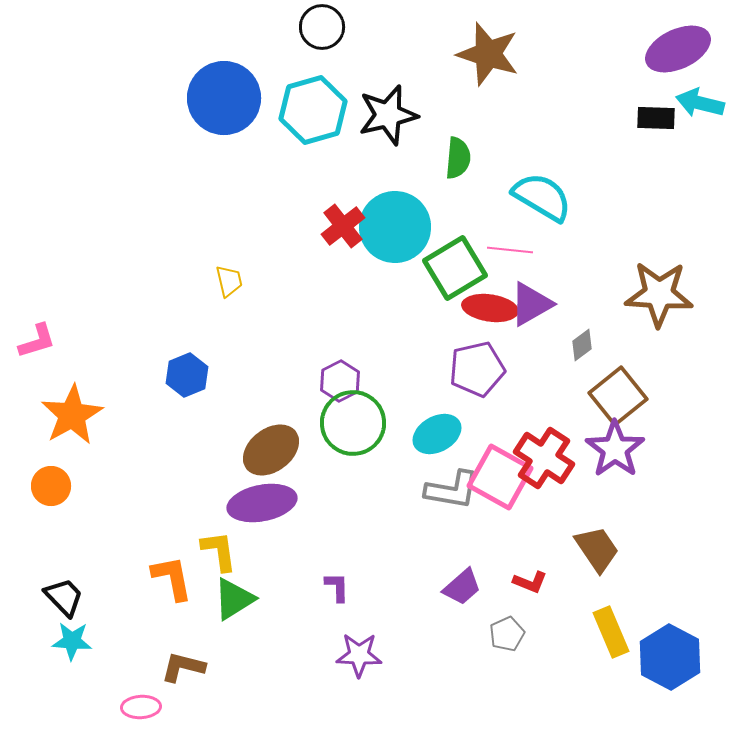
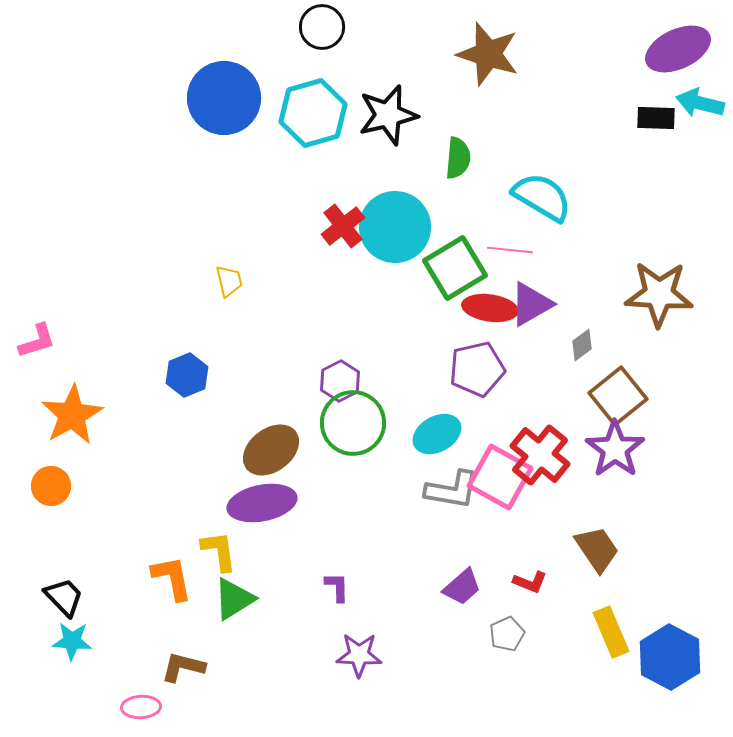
cyan hexagon at (313, 110): moved 3 px down
red cross at (544, 458): moved 4 px left, 3 px up; rotated 6 degrees clockwise
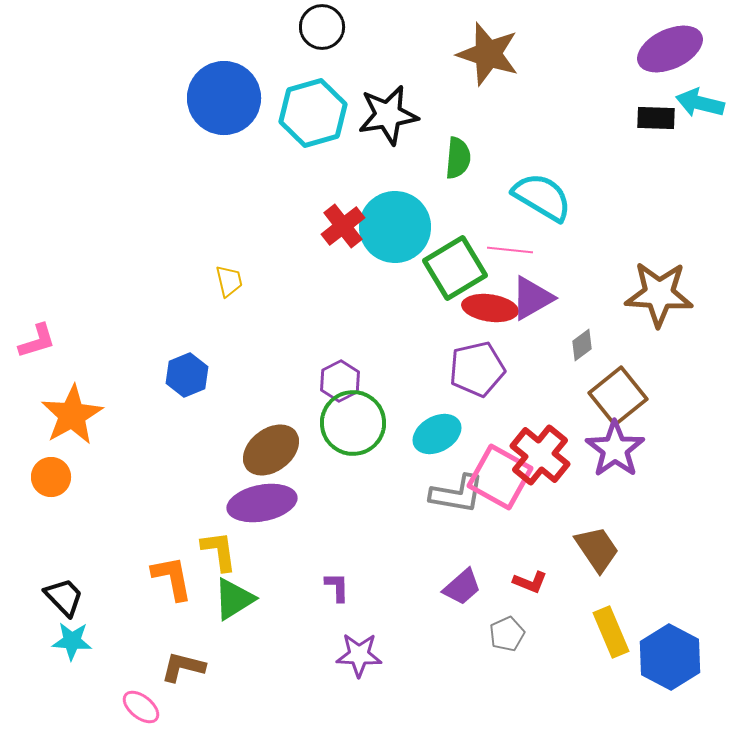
purple ellipse at (678, 49): moved 8 px left
black star at (388, 115): rotated 4 degrees clockwise
purple triangle at (531, 304): moved 1 px right, 6 px up
orange circle at (51, 486): moved 9 px up
gray L-shape at (452, 490): moved 5 px right, 4 px down
pink ellipse at (141, 707): rotated 42 degrees clockwise
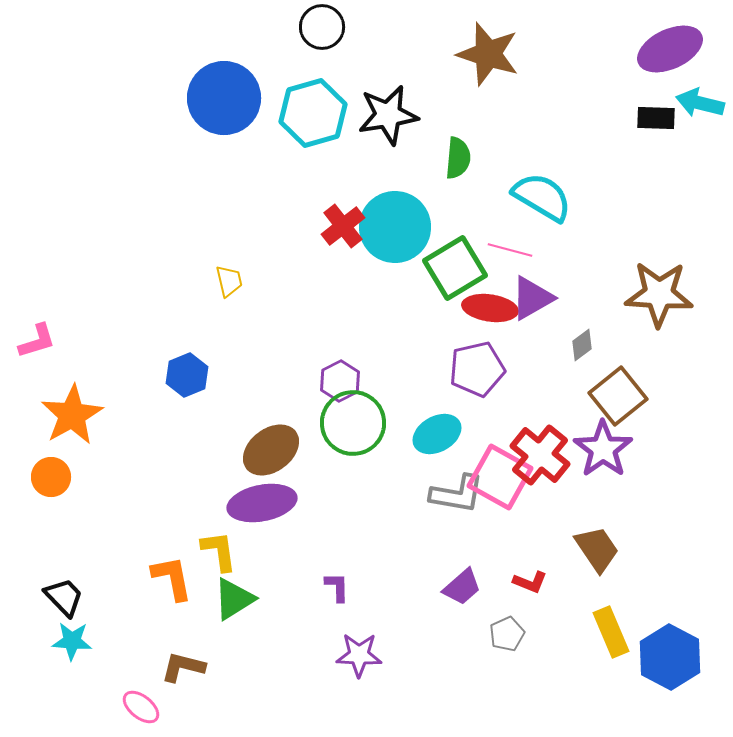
pink line at (510, 250): rotated 9 degrees clockwise
purple star at (615, 449): moved 12 px left
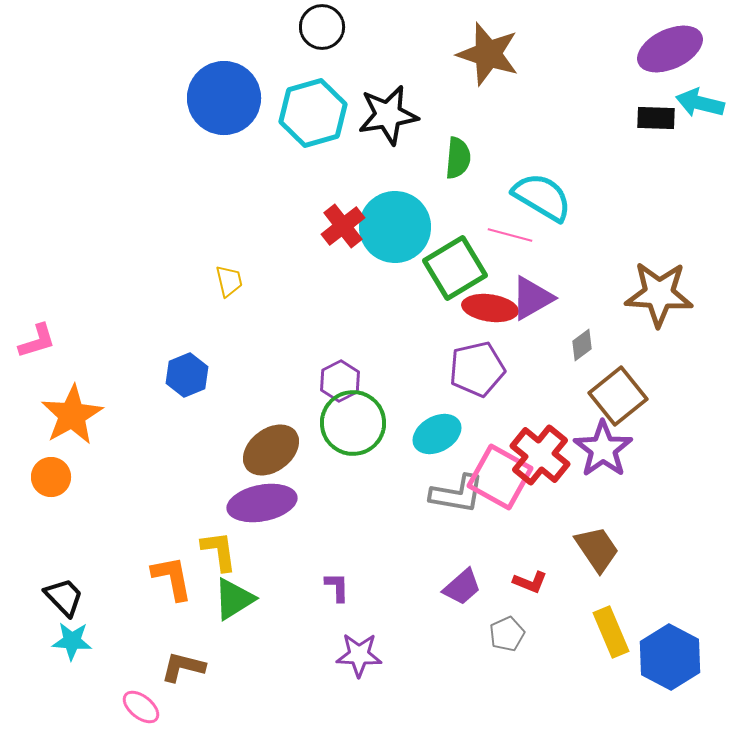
pink line at (510, 250): moved 15 px up
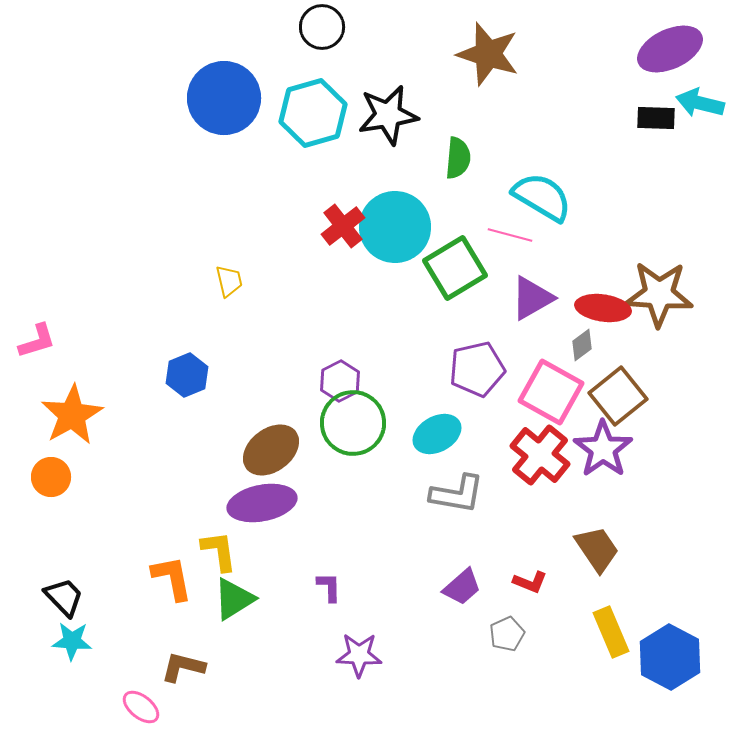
red ellipse at (490, 308): moved 113 px right
pink square at (500, 477): moved 51 px right, 85 px up
purple L-shape at (337, 587): moved 8 px left
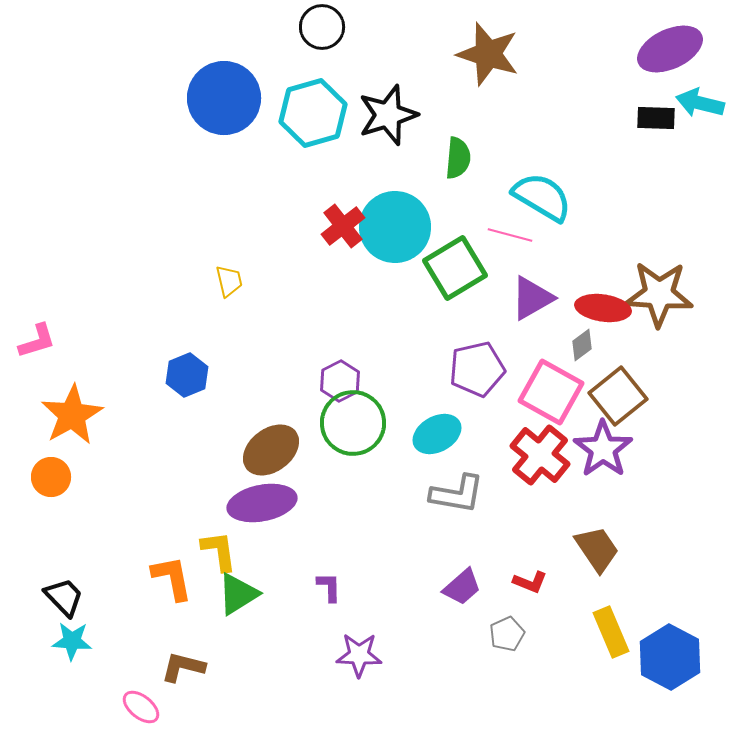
black star at (388, 115): rotated 8 degrees counterclockwise
green triangle at (234, 599): moved 4 px right, 5 px up
